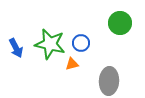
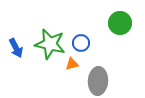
gray ellipse: moved 11 px left
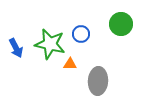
green circle: moved 1 px right, 1 px down
blue circle: moved 9 px up
orange triangle: moved 2 px left; rotated 16 degrees clockwise
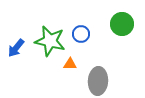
green circle: moved 1 px right
green star: moved 3 px up
blue arrow: rotated 66 degrees clockwise
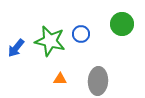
orange triangle: moved 10 px left, 15 px down
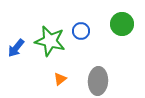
blue circle: moved 3 px up
orange triangle: rotated 40 degrees counterclockwise
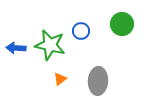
green star: moved 4 px down
blue arrow: rotated 54 degrees clockwise
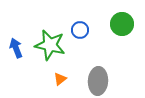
blue circle: moved 1 px left, 1 px up
blue arrow: rotated 66 degrees clockwise
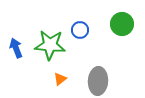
green star: rotated 8 degrees counterclockwise
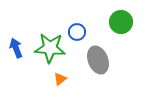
green circle: moved 1 px left, 2 px up
blue circle: moved 3 px left, 2 px down
green star: moved 3 px down
gray ellipse: moved 21 px up; rotated 24 degrees counterclockwise
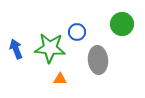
green circle: moved 1 px right, 2 px down
blue arrow: moved 1 px down
gray ellipse: rotated 16 degrees clockwise
orange triangle: rotated 40 degrees clockwise
